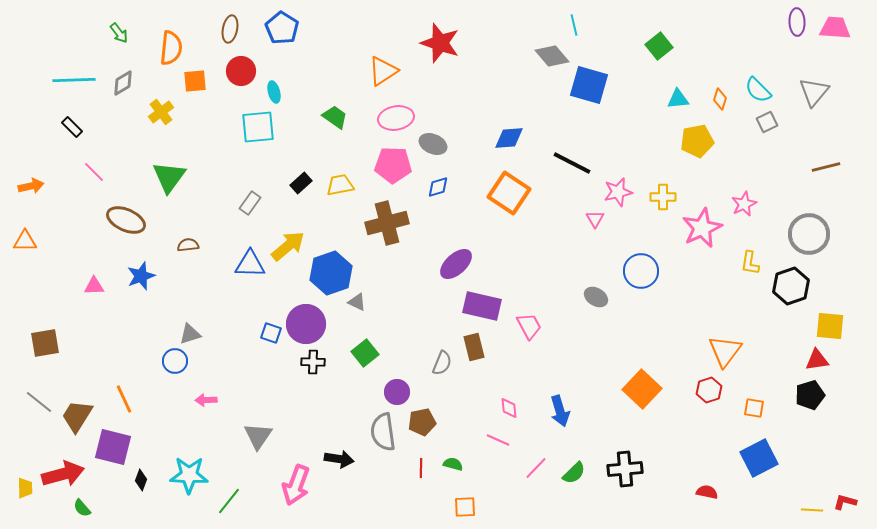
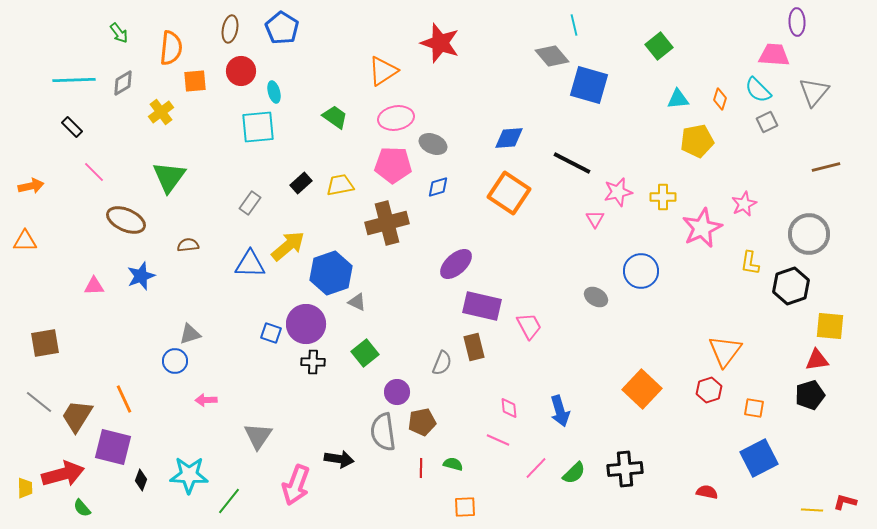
pink trapezoid at (835, 28): moved 61 px left, 27 px down
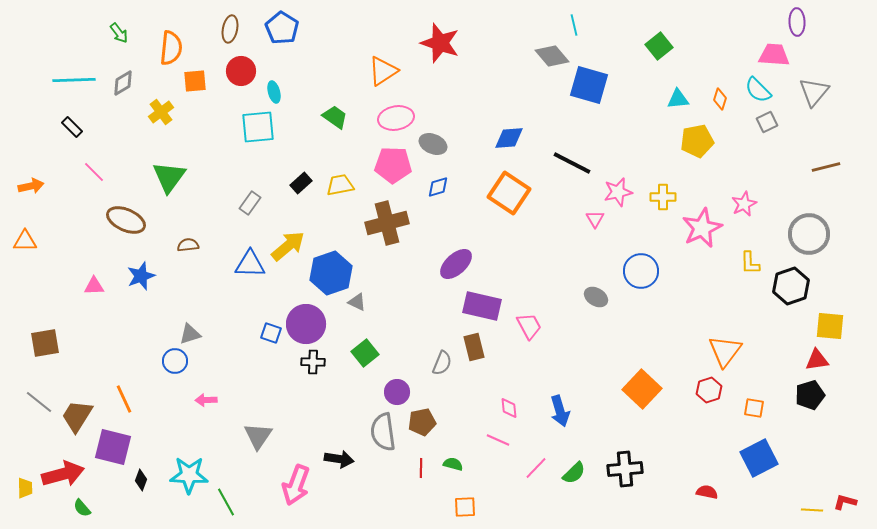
yellow L-shape at (750, 263): rotated 10 degrees counterclockwise
green line at (229, 501): moved 3 px left, 1 px down; rotated 68 degrees counterclockwise
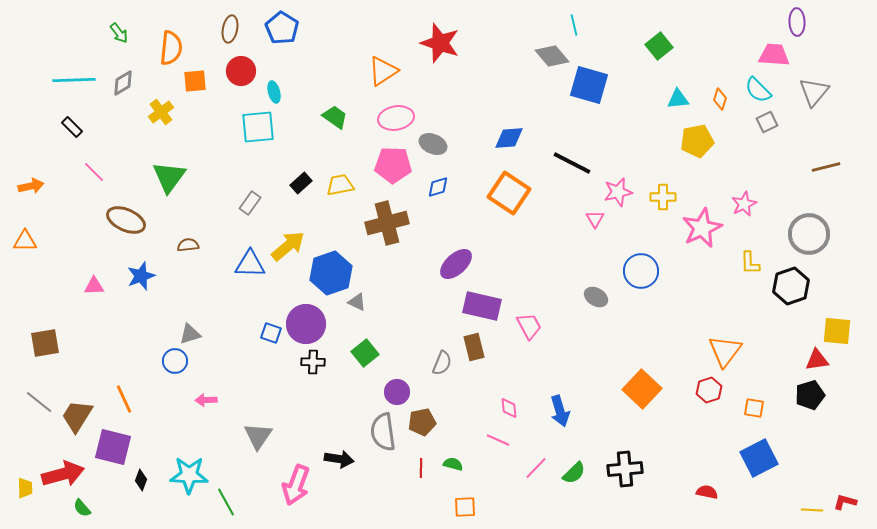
yellow square at (830, 326): moved 7 px right, 5 px down
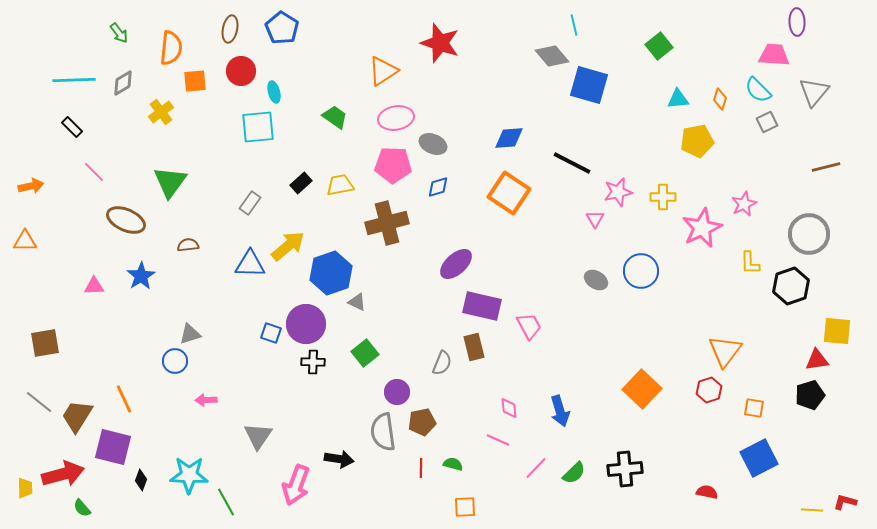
green triangle at (169, 177): moved 1 px right, 5 px down
blue star at (141, 276): rotated 12 degrees counterclockwise
gray ellipse at (596, 297): moved 17 px up
